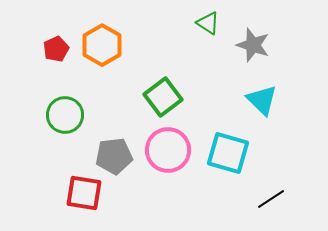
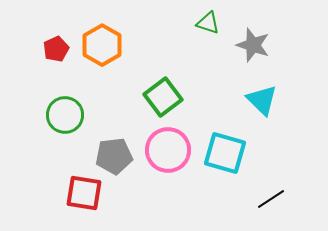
green triangle: rotated 15 degrees counterclockwise
cyan square: moved 3 px left
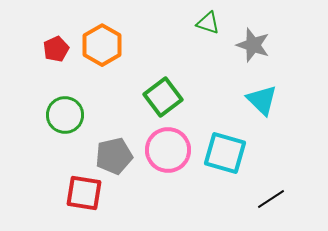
gray pentagon: rotated 6 degrees counterclockwise
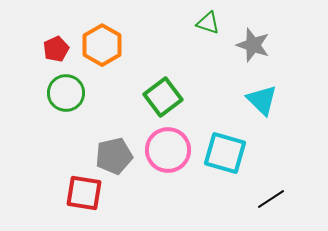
green circle: moved 1 px right, 22 px up
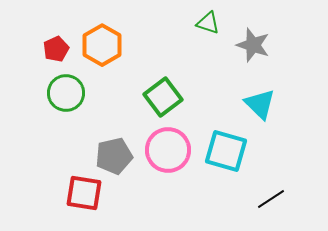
cyan triangle: moved 2 px left, 4 px down
cyan square: moved 1 px right, 2 px up
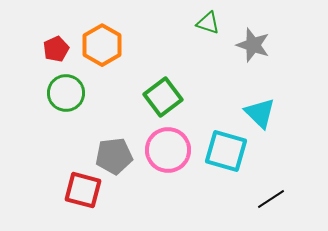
cyan triangle: moved 9 px down
gray pentagon: rotated 6 degrees clockwise
red square: moved 1 px left, 3 px up; rotated 6 degrees clockwise
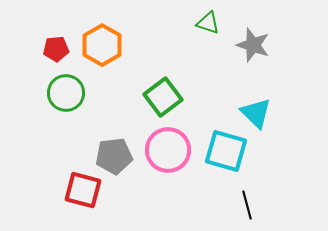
red pentagon: rotated 20 degrees clockwise
cyan triangle: moved 4 px left
black line: moved 24 px left, 6 px down; rotated 72 degrees counterclockwise
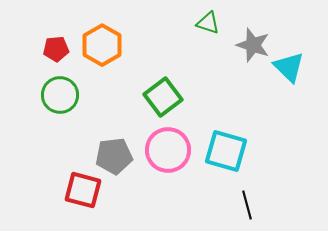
green circle: moved 6 px left, 2 px down
cyan triangle: moved 33 px right, 46 px up
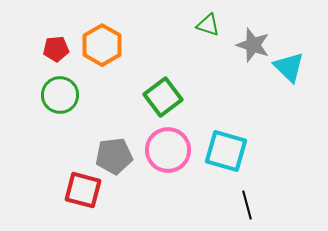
green triangle: moved 2 px down
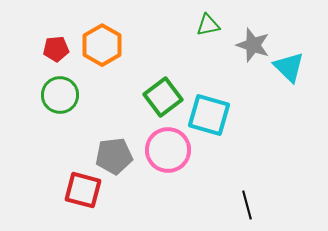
green triangle: rotated 30 degrees counterclockwise
cyan square: moved 17 px left, 36 px up
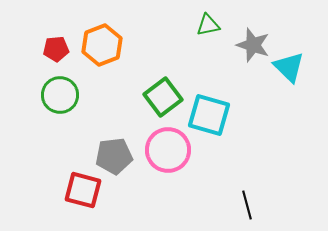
orange hexagon: rotated 9 degrees clockwise
